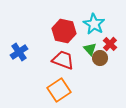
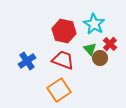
blue cross: moved 8 px right, 9 px down
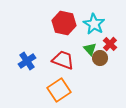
red hexagon: moved 8 px up
